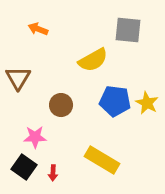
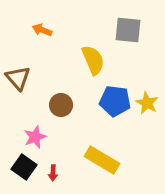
orange arrow: moved 4 px right, 1 px down
yellow semicircle: rotated 84 degrees counterclockwise
brown triangle: rotated 12 degrees counterclockwise
pink star: rotated 20 degrees counterclockwise
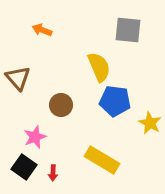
yellow semicircle: moved 6 px right, 7 px down
yellow star: moved 3 px right, 20 px down
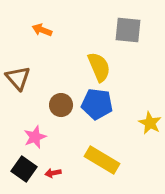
blue pentagon: moved 18 px left, 3 px down
black square: moved 2 px down
red arrow: rotated 77 degrees clockwise
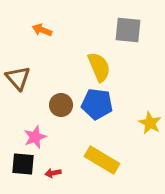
black square: moved 1 px left, 5 px up; rotated 30 degrees counterclockwise
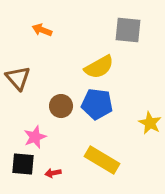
yellow semicircle: rotated 84 degrees clockwise
brown circle: moved 1 px down
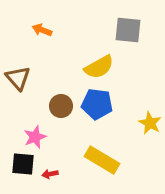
red arrow: moved 3 px left, 1 px down
